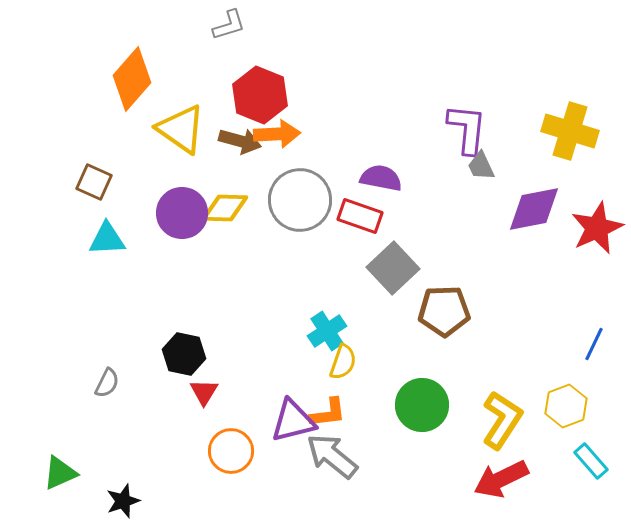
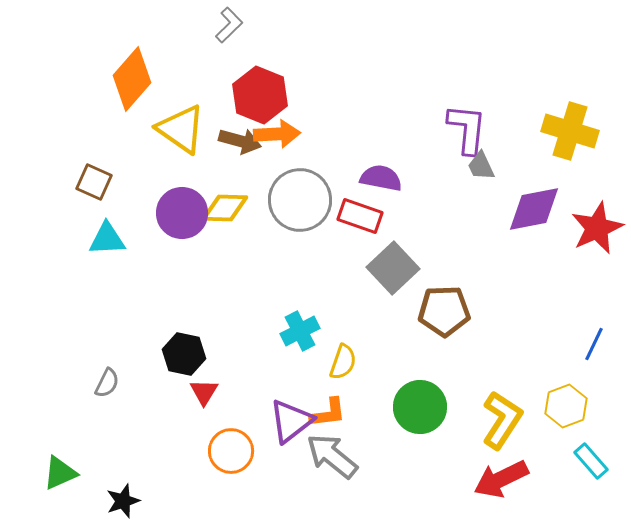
gray L-shape: rotated 27 degrees counterclockwise
cyan cross: moved 27 px left; rotated 6 degrees clockwise
green circle: moved 2 px left, 2 px down
purple triangle: moved 2 px left; rotated 24 degrees counterclockwise
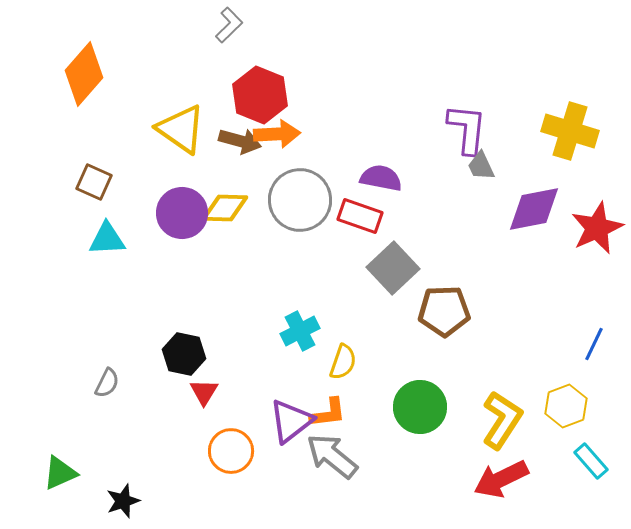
orange diamond: moved 48 px left, 5 px up
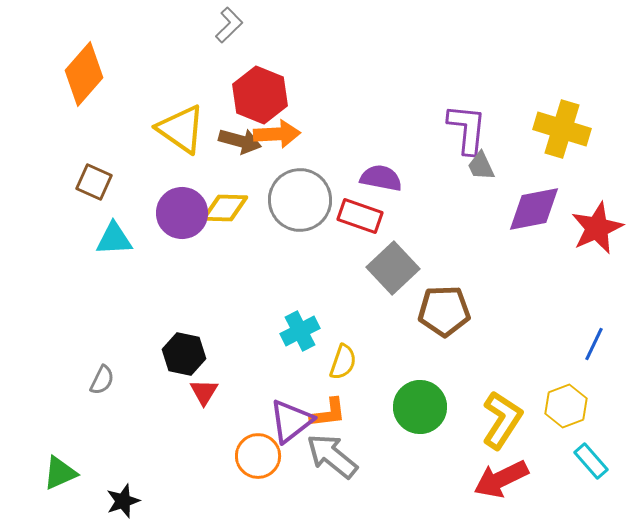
yellow cross: moved 8 px left, 2 px up
cyan triangle: moved 7 px right
gray semicircle: moved 5 px left, 3 px up
orange circle: moved 27 px right, 5 px down
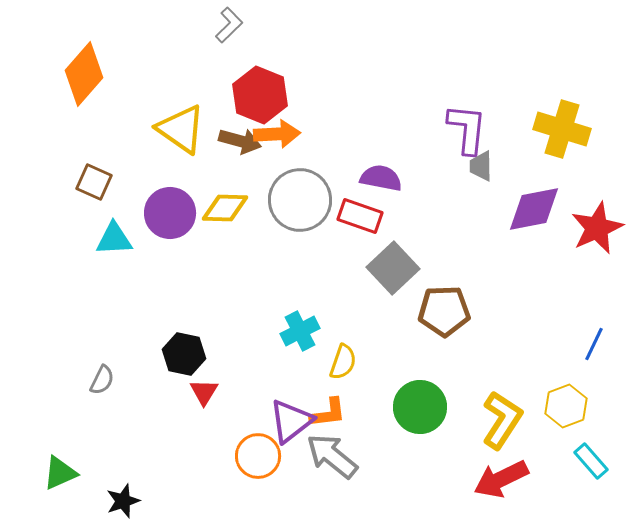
gray trapezoid: rotated 24 degrees clockwise
purple circle: moved 12 px left
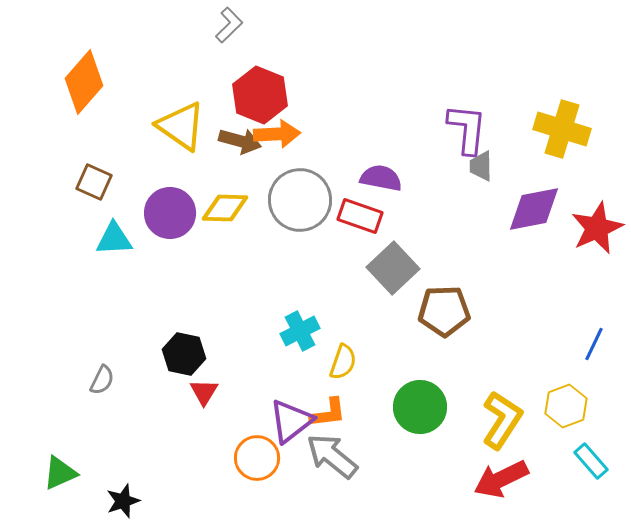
orange diamond: moved 8 px down
yellow triangle: moved 3 px up
orange circle: moved 1 px left, 2 px down
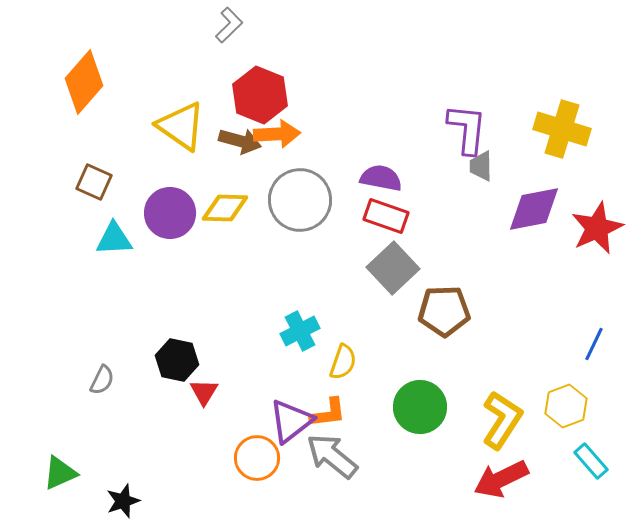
red rectangle: moved 26 px right
black hexagon: moved 7 px left, 6 px down
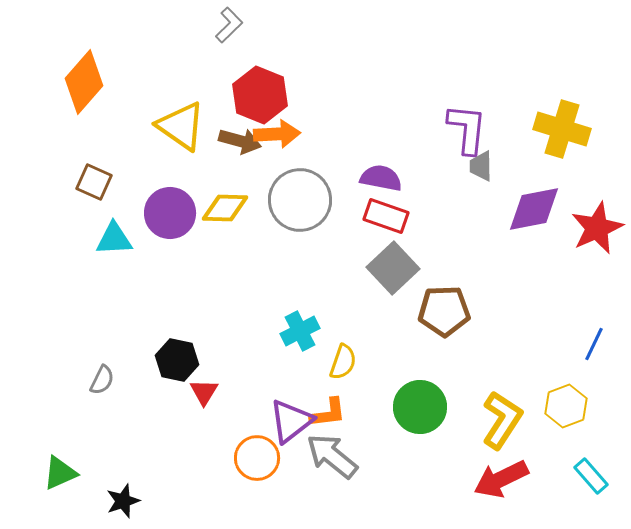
cyan rectangle: moved 15 px down
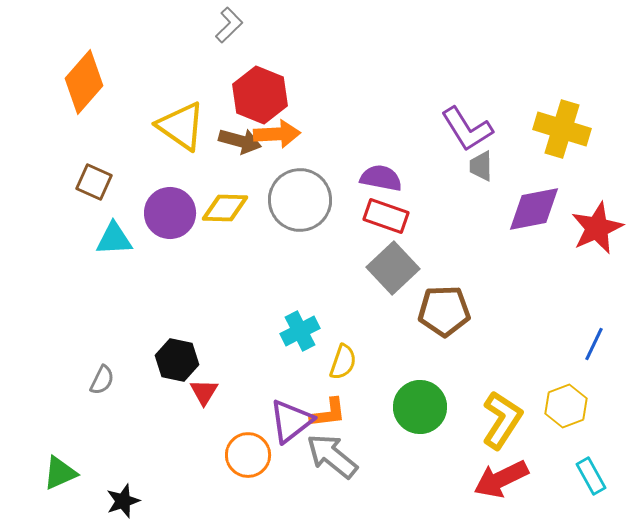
purple L-shape: rotated 142 degrees clockwise
orange circle: moved 9 px left, 3 px up
cyan rectangle: rotated 12 degrees clockwise
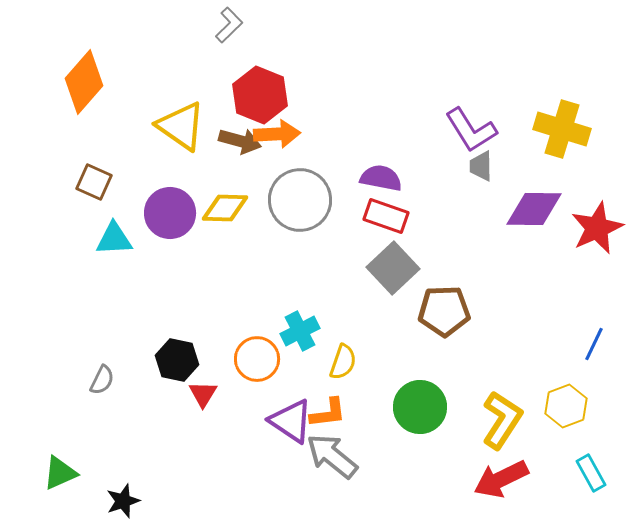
purple L-shape: moved 4 px right, 1 px down
purple diamond: rotated 12 degrees clockwise
red triangle: moved 1 px left, 2 px down
purple triangle: rotated 48 degrees counterclockwise
orange circle: moved 9 px right, 96 px up
cyan rectangle: moved 3 px up
